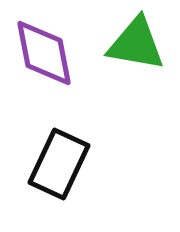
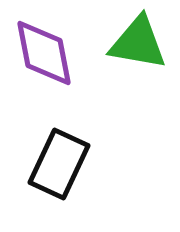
green triangle: moved 2 px right, 1 px up
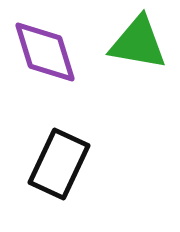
purple diamond: moved 1 px right, 1 px up; rotated 6 degrees counterclockwise
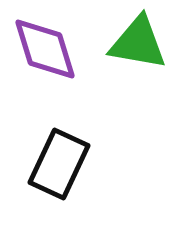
purple diamond: moved 3 px up
